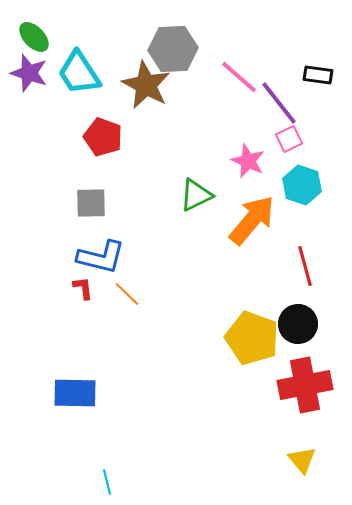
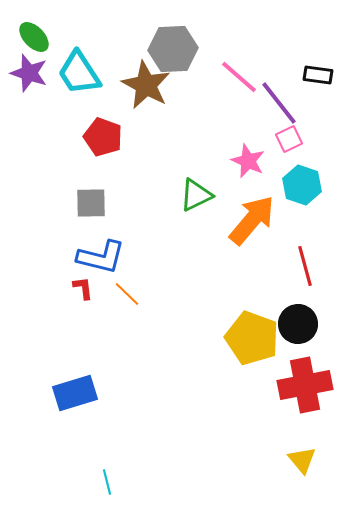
blue rectangle: rotated 18 degrees counterclockwise
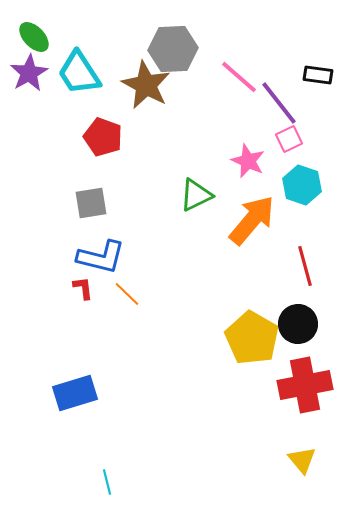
purple star: rotated 24 degrees clockwise
gray square: rotated 8 degrees counterclockwise
yellow pentagon: rotated 10 degrees clockwise
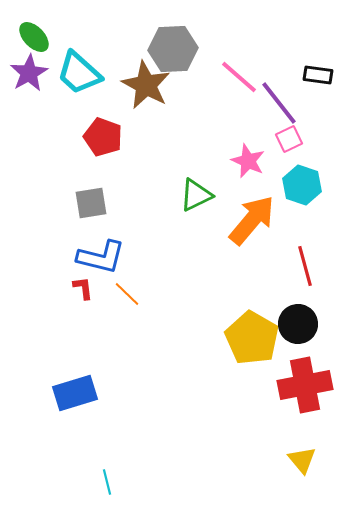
cyan trapezoid: rotated 15 degrees counterclockwise
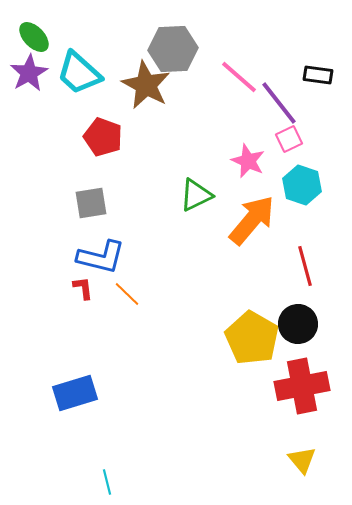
red cross: moved 3 px left, 1 px down
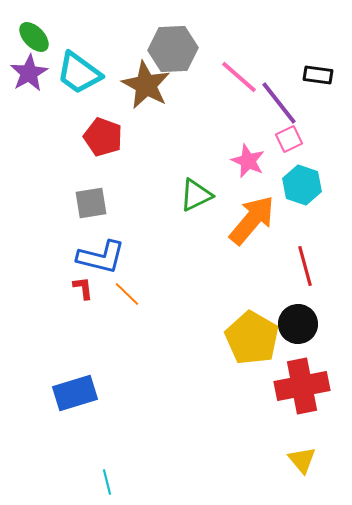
cyan trapezoid: rotated 6 degrees counterclockwise
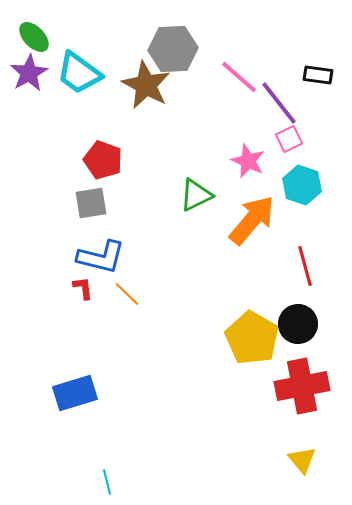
red pentagon: moved 23 px down
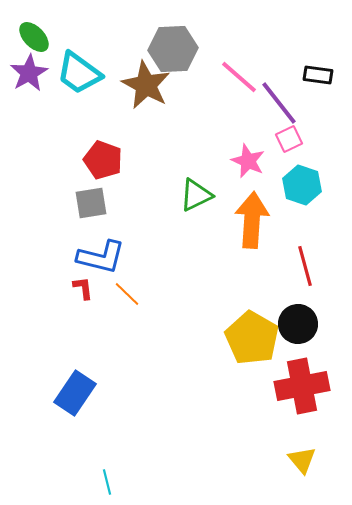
orange arrow: rotated 36 degrees counterclockwise
blue rectangle: rotated 39 degrees counterclockwise
